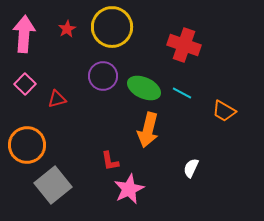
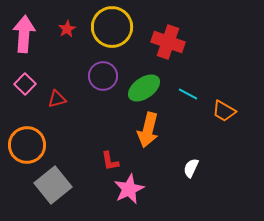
red cross: moved 16 px left, 3 px up
green ellipse: rotated 60 degrees counterclockwise
cyan line: moved 6 px right, 1 px down
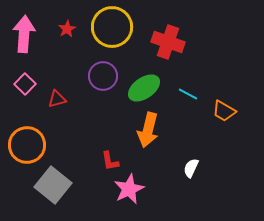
gray square: rotated 12 degrees counterclockwise
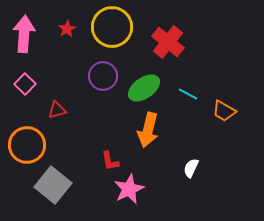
red cross: rotated 20 degrees clockwise
red triangle: moved 11 px down
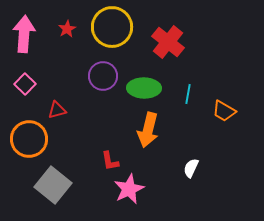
green ellipse: rotated 36 degrees clockwise
cyan line: rotated 72 degrees clockwise
orange circle: moved 2 px right, 6 px up
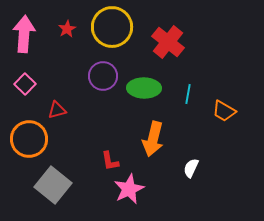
orange arrow: moved 5 px right, 9 px down
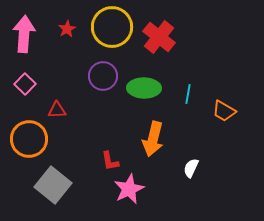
red cross: moved 9 px left, 5 px up
red triangle: rotated 12 degrees clockwise
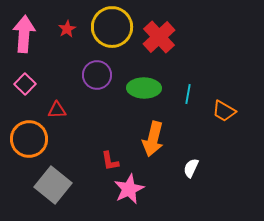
red cross: rotated 8 degrees clockwise
purple circle: moved 6 px left, 1 px up
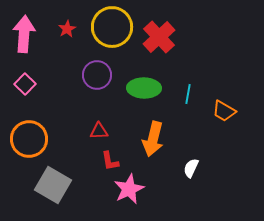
red triangle: moved 42 px right, 21 px down
gray square: rotated 9 degrees counterclockwise
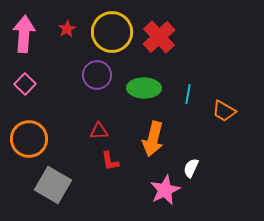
yellow circle: moved 5 px down
pink star: moved 36 px right, 1 px down
